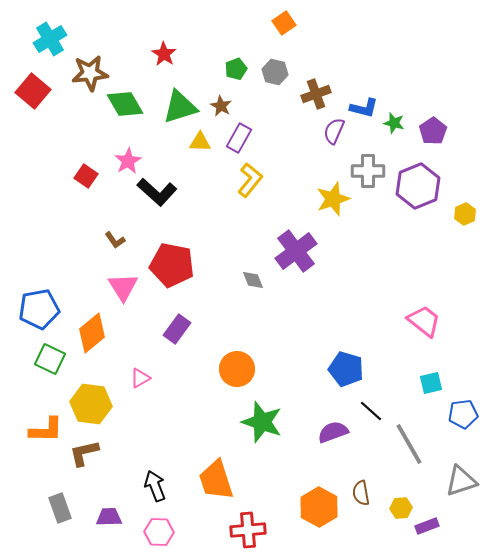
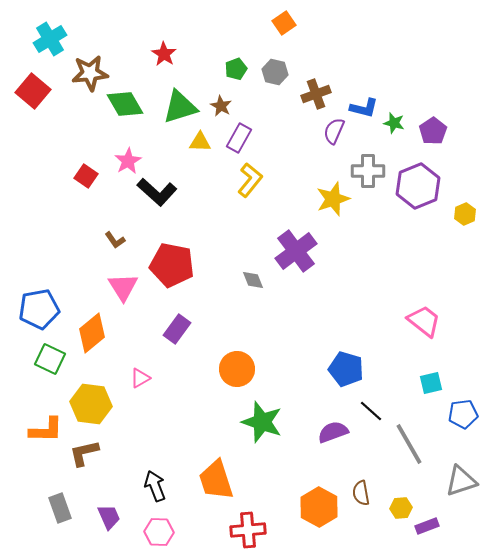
purple trapezoid at (109, 517): rotated 68 degrees clockwise
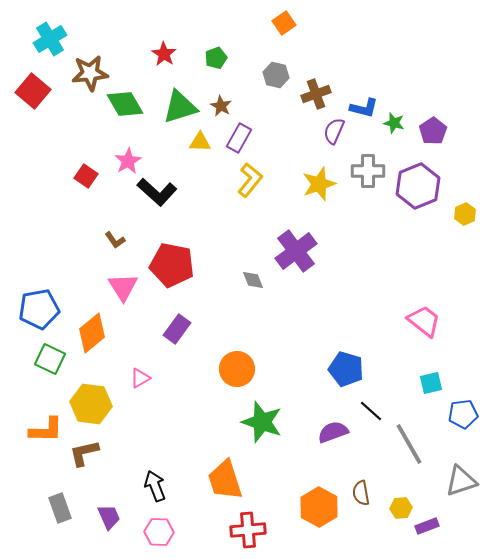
green pentagon at (236, 69): moved 20 px left, 11 px up
gray hexagon at (275, 72): moved 1 px right, 3 px down
yellow star at (333, 199): moved 14 px left, 15 px up
orange trapezoid at (216, 480): moved 9 px right
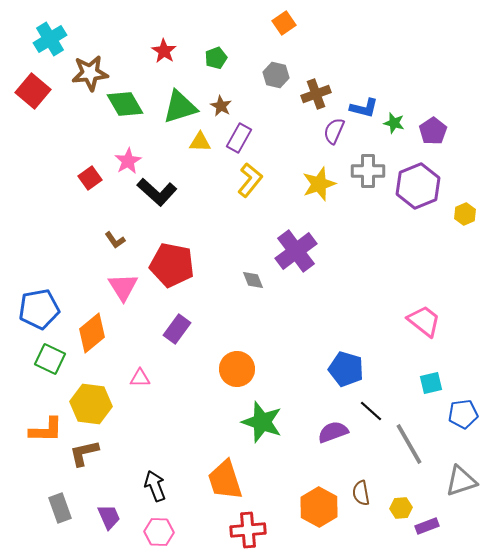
red star at (164, 54): moved 3 px up
red square at (86, 176): moved 4 px right, 2 px down; rotated 20 degrees clockwise
pink triangle at (140, 378): rotated 30 degrees clockwise
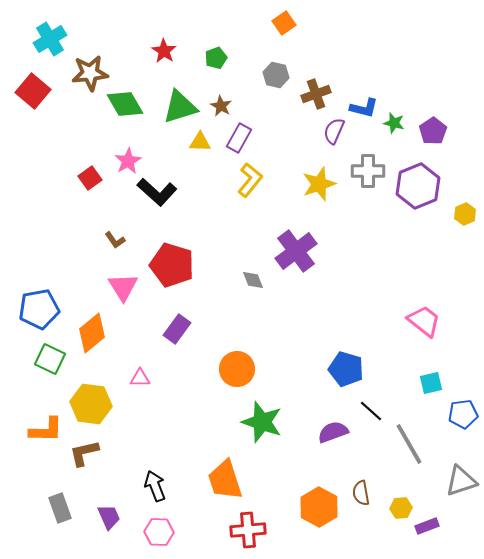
red pentagon at (172, 265): rotated 6 degrees clockwise
